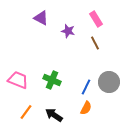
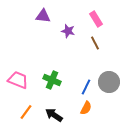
purple triangle: moved 2 px right, 2 px up; rotated 21 degrees counterclockwise
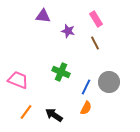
green cross: moved 9 px right, 8 px up
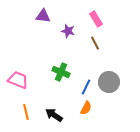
orange line: rotated 49 degrees counterclockwise
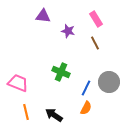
pink trapezoid: moved 3 px down
blue line: moved 1 px down
